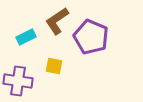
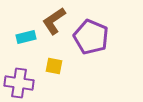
brown L-shape: moved 3 px left
cyan rectangle: rotated 12 degrees clockwise
purple cross: moved 1 px right, 2 px down
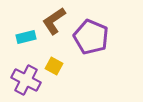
yellow square: rotated 18 degrees clockwise
purple cross: moved 7 px right, 3 px up; rotated 20 degrees clockwise
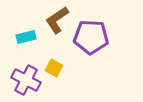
brown L-shape: moved 3 px right, 1 px up
purple pentagon: rotated 20 degrees counterclockwise
yellow square: moved 2 px down
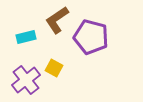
purple pentagon: rotated 12 degrees clockwise
purple cross: rotated 24 degrees clockwise
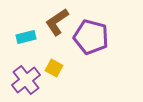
brown L-shape: moved 2 px down
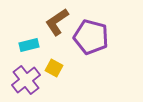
cyan rectangle: moved 3 px right, 8 px down
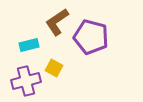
purple cross: moved 1 px down; rotated 24 degrees clockwise
